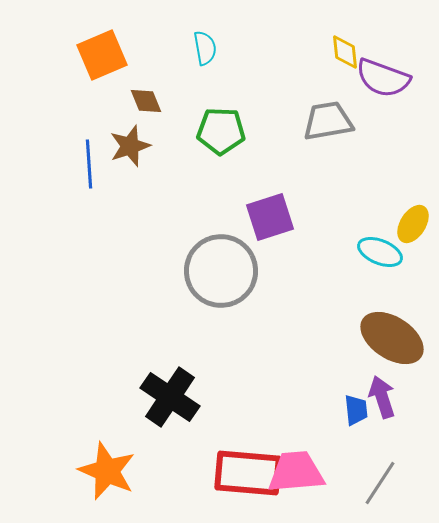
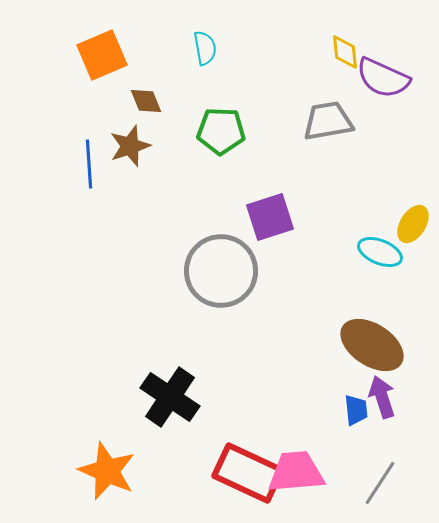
purple semicircle: rotated 4 degrees clockwise
brown ellipse: moved 20 px left, 7 px down
red rectangle: rotated 20 degrees clockwise
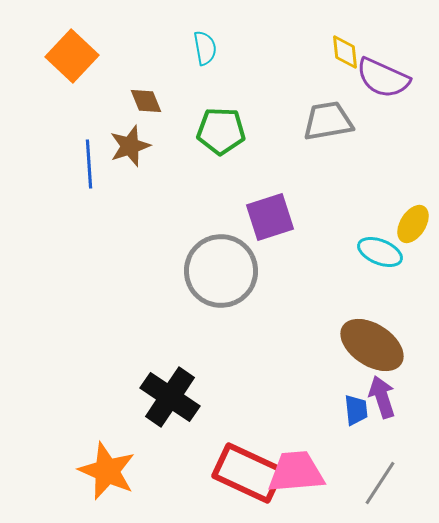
orange square: moved 30 px left, 1 px down; rotated 24 degrees counterclockwise
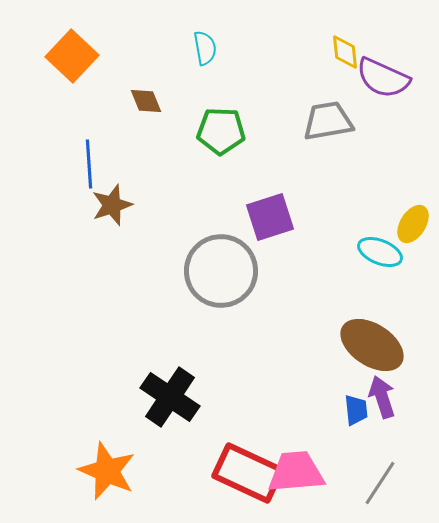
brown star: moved 18 px left, 59 px down
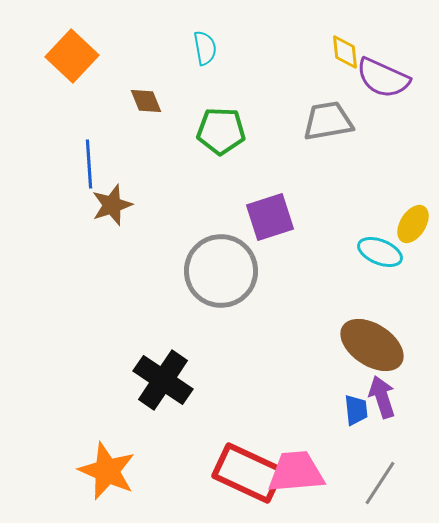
black cross: moved 7 px left, 17 px up
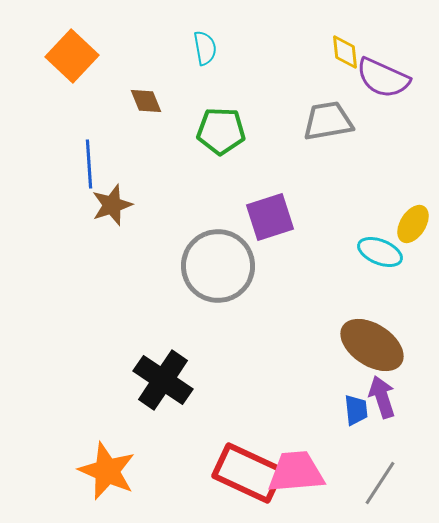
gray circle: moved 3 px left, 5 px up
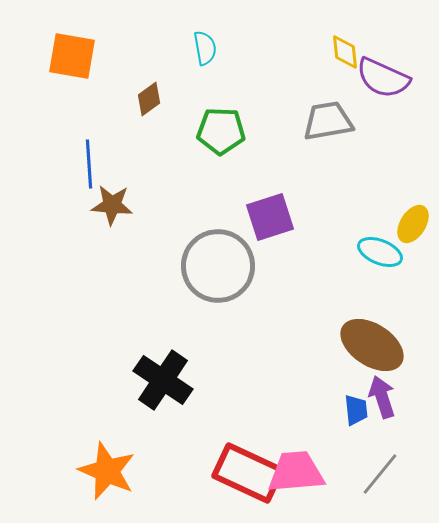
orange square: rotated 33 degrees counterclockwise
brown diamond: moved 3 px right, 2 px up; rotated 76 degrees clockwise
brown star: rotated 24 degrees clockwise
gray line: moved 9 px up; rotated 6 degrees clockwise
